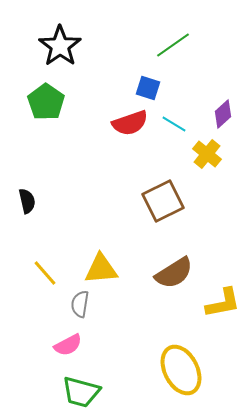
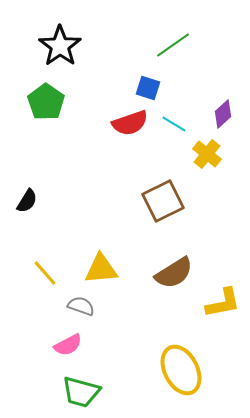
black semicircle: rotated 45 degrees clockwise
gray semicircle: moved 1 px right, 2 px down; rotated 100 degrees clockwise
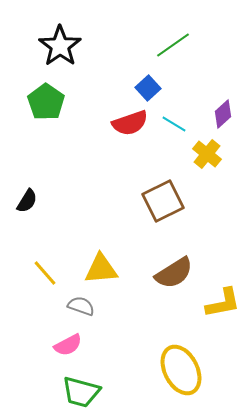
blue square: rotated 30 degrees clockwise
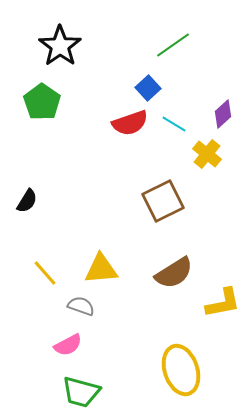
green pentagon: moved 4 px left
yellow ellipse: rotated 9 degrees clockwise
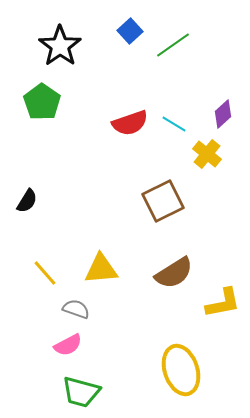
blue square: moved 18 px left, 57 px up
gray semicircle: moved 5 px left, 3 px down
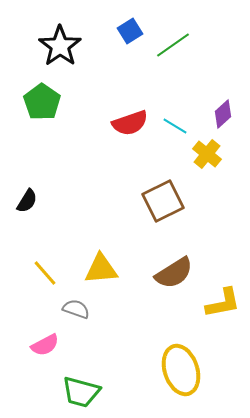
blue square: rotated 10 degrees clockwise
cyan line: moved 1 px right, 2 px down
pink semicircle: moved 23 px left
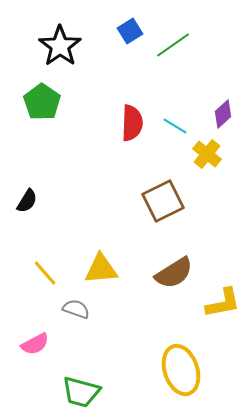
red semicircle: moved 2 px right; rotated 69 degrees counterclockwise
pink semicircle: moved 10 px left, 1 px up
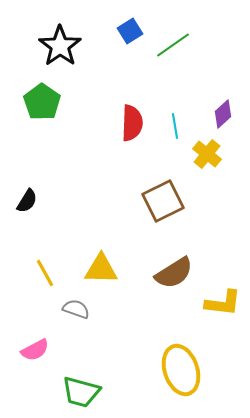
cyan line: rotated 50 degrees clockwise
yellow triangle: rotated 6 degrees clockwise
yellow line: rotated 12 degrees clockwise
yellow L-shape: rotated 18 degrees clockwise
pink semicircle: moved 6 px down
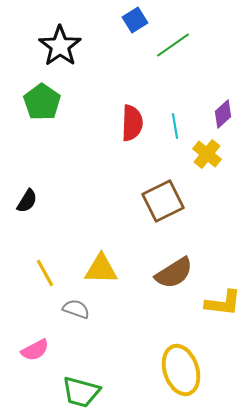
blue square: moved 5 px right, 11 px up
